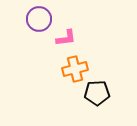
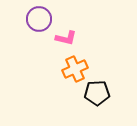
pink L-shape: rotated 20 degrees clockwise
orange cross: rotated 10 degrees counterclockwise
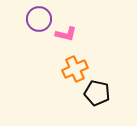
pink L-shape: moved 4 px up
black pentagon: rotated 15 degrees clockwise
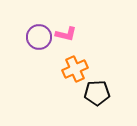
purple circle: moved 18 px down
black pentagon: rotated 15 degrees counterclockwise
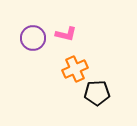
purple circle: moved 6 px left, 1 px down
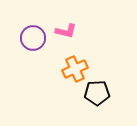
pink L-shape: moved 3 px up
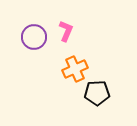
pink L-shape: rotated 80 degrees counterclockwise
purple circle: moved 1 px right, 1 px up
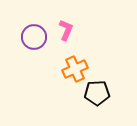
pink L-shape: moved 1 px up
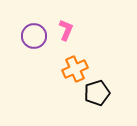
purple circle: moved 1 px up
black pentagon: rotated 15 degrees counterclockwise
